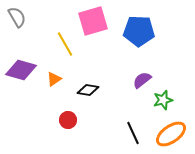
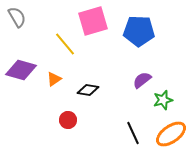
yellow line: rotated 10 degrees counterclockwise
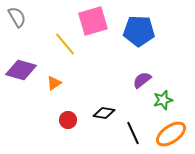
orange triangle: moved 4 px down
black diamond: moved 16 px right, 23 px down
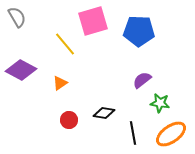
purple diamond: rotated 12 degrees clockwise
orange triangle: moved 6 px right
green star: moved 3 px left, 3 px down; rotated 24 degrees clockwise
red circle: moved 1 px right
black line: rotated 15 degrees clockwise
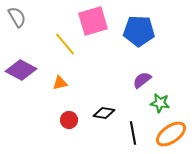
orange triangle: rotated 21 degrees clockwise
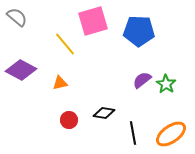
gray semicircle: rotated 20 degrees counterclockwise
green star: moved 6 px right, 19 px up; rotated 24 degrees clockwise
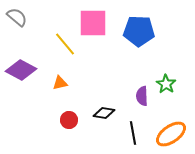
pink square: moved 2 px down; rotated 16 degrees clockwise
purple semicircle: moved 16 px down; rotated 54 degrees counterclockwise
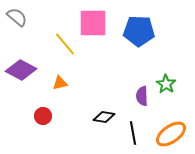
black diamond: moved 4 px down
red circle: moved 26 px left, 4 px up
